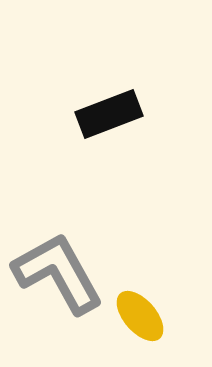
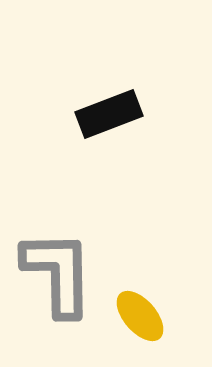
gray L-shape: rotated 28 degrees clockwise
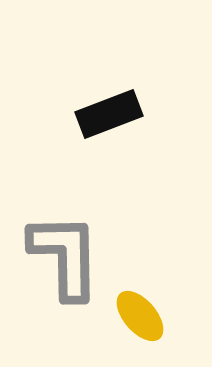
gray L-shape: moved 7 px right, 17 px up
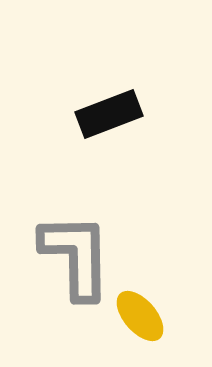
gray L-shape: moved 11 px right
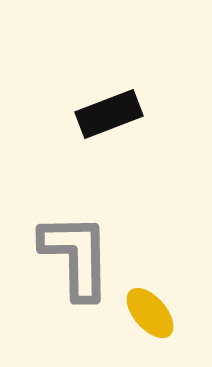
yellow ellipse: moved 10 px right, 3 px up
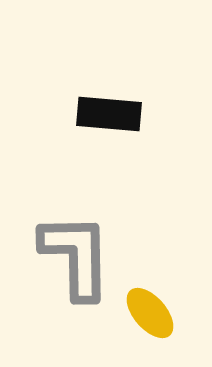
black rectangle: rotated 26 degrees clockwise
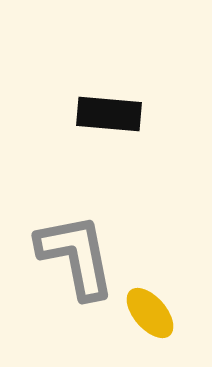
gray L-shape: rotated 10 degrees counterclockwise
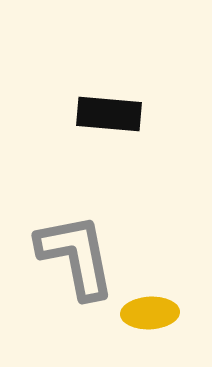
yellow ellipse: rotated 52 degrees counterclockwise
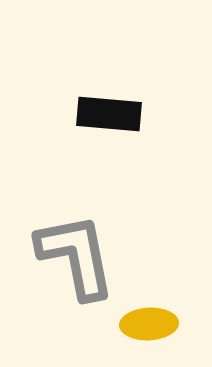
yellow ellipse: moved 1 px left, 11 px down
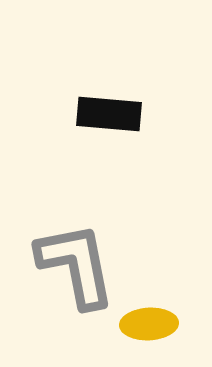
gray L-shape: moved 9 px down
